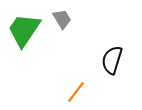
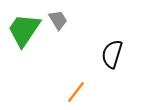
gray trapezoid: moved 4 px left, 1 px down
black semicircle: moved 6 px up
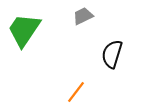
gray trapezoid: moved 25 px right, 4 px up; rotated 85 degrees counterclockwise
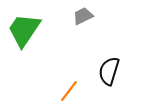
black semicircle: moved 3 px left, 17 px down
orange line: moved 7 px left, 1 px up
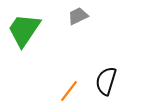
gray trapezoid: moved 5 px left
black semicircle: moved 3 px left, 10 px down
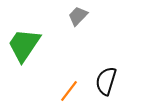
gray trapezoid: rotated 20 degrees counterclockwise
green trapezoid: moved 15 px down
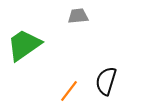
gray trapezoid: rotated 40 degrees clockwise
green trapezoid: rotated 21 degrees clockwise
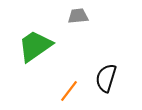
green trapezoid: moved 11 px right, 1 px down
black semicircle: moved 3 px up
